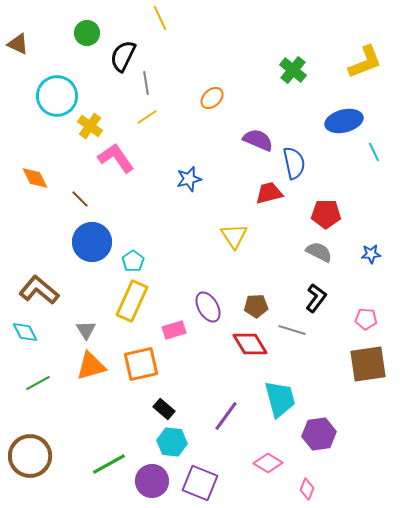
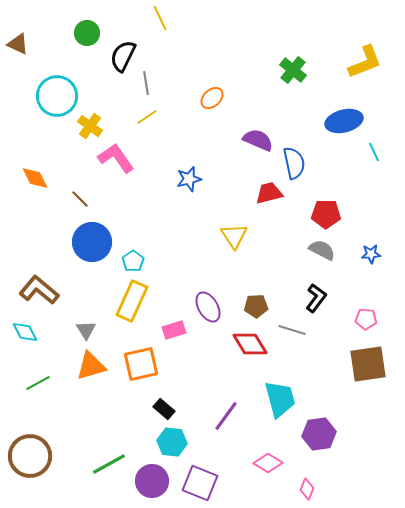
gray semicircle at (319, 252): moved 3 px right, 2 px up
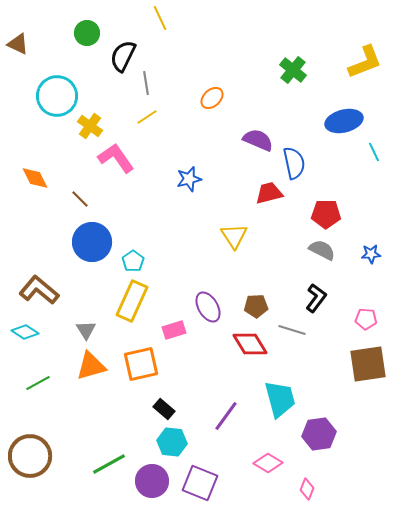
cyan diamond at (25, 332): rotated 28 degrees counterclockwise
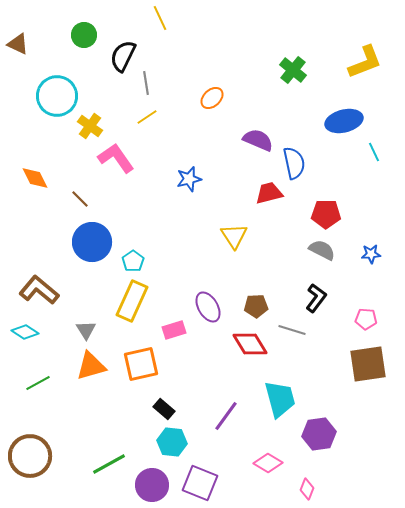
green circle at (87, 33): moved 3 px left, 2 px down
purple circle at (152, 481): moved 4 px down
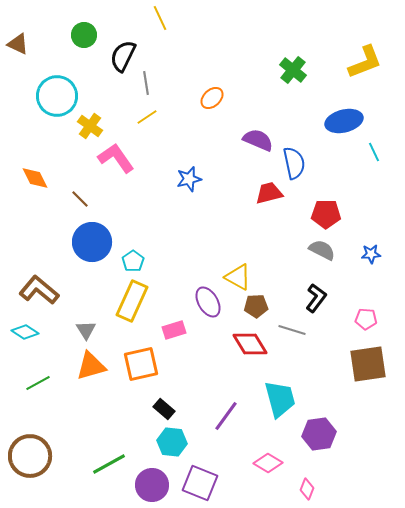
yellow triangle at (234, 236): moved 4 px right, 41 px down; rotated 28 degrees counterclockwise
purple ellipse at (208, 307): moved 5 px up
